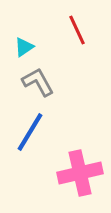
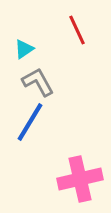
cyan triangle: moved 2 px down
blue line: moved 10 px up
pink cross: moved 6 px down
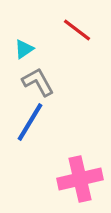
red line: rotated 28 degrees counterclockwise
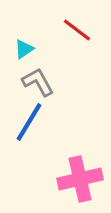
blue line: moved 1 px left
